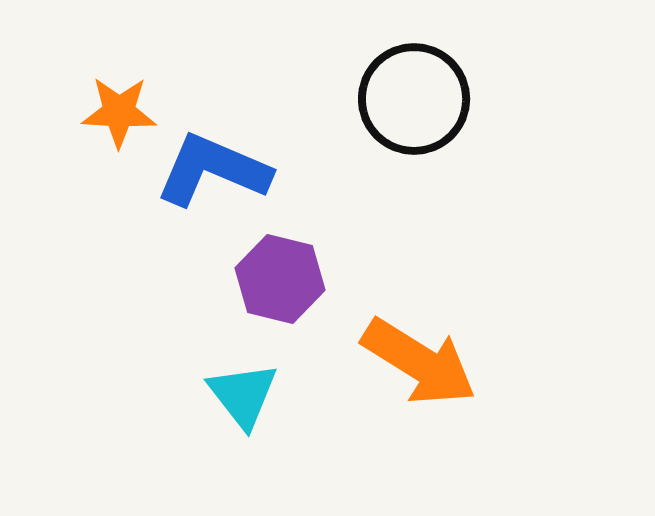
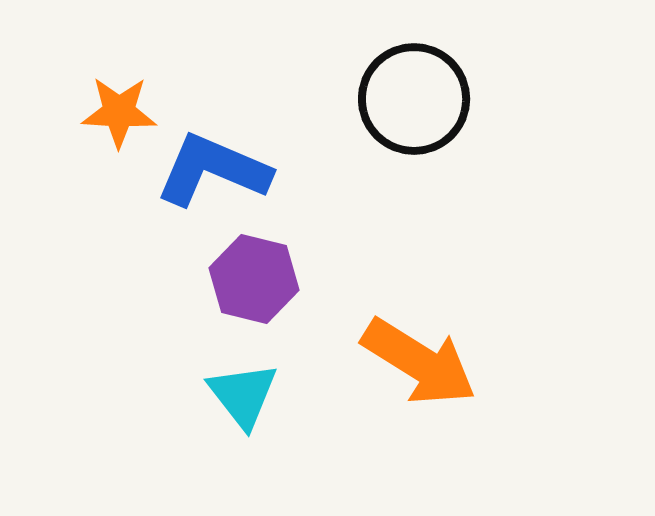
purple hexagon: moved 26 px left
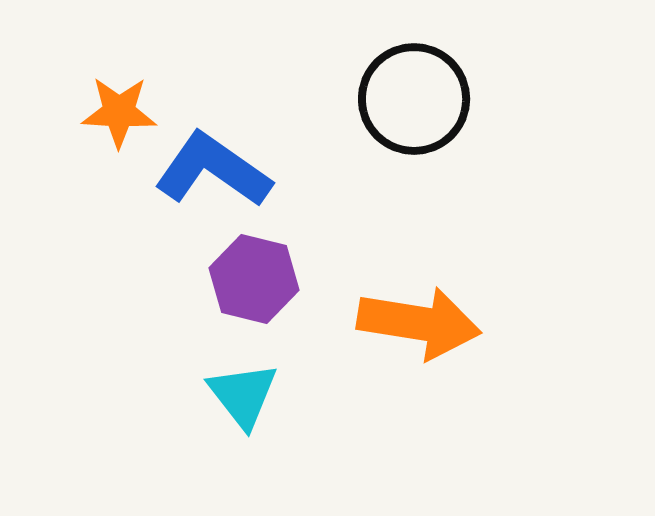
blue L-shape: rotated 12 degrees clockwise
orange arrow: moved 39 px up; rotated 23 degrees counterclockwise
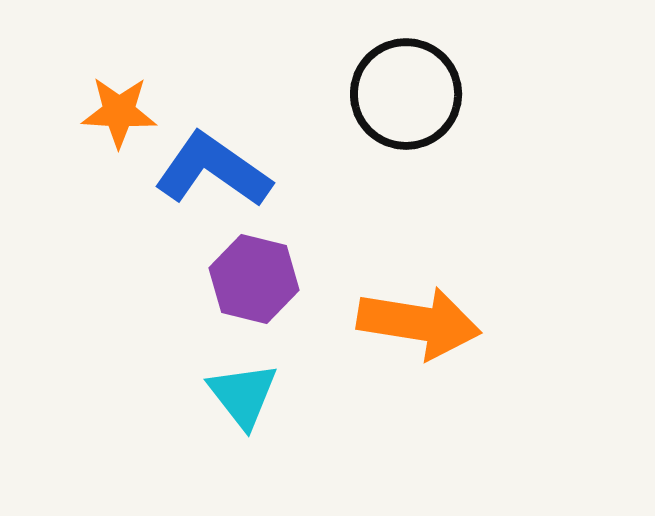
black circle: moved 8 px left, 5 px up
